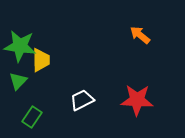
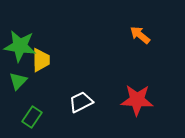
white trapezoid: moved 1 px left, 2 px down
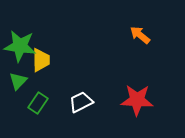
green rectangle: moved 6 px right, 14 px up
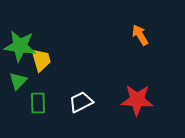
orange arrow: rotated 20 degrees clockwise
yellow trapezoid: rotated 15 degrees counterclockwise
green rectangle: rotated 35 degrees counterclockwise
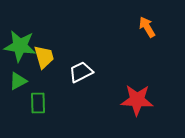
orange arrow: moved 7 px right, 8 px up
yellow trapezoid: moved 3 px right, 3 px up
green triangle: rotated 18 degrees clockwise
white trapezoid: moved 30 px up
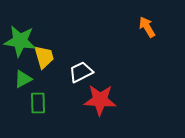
green star: moved 5 px up
green triangle: moved 5 px right, 2 px up
red star: moved 37 px left
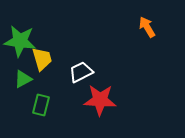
yellow trapezoid: moved 2 px left, 2 px down
green rectangle: moved 3 px right, 2 px down; rotated 15 degrees clockwise
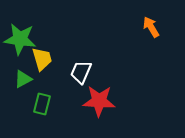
orange arrow: moved 4 px right
green star: moved 2 px up
white trapezoid: rotated 40 degrees counterclockwise
red star: moved 1 px left, 1 px down
green rectangle: moved 1 px right, 1 px up
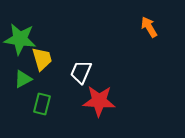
orange arrow: moved 2 px left
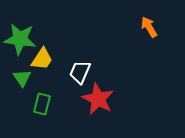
yellow trapezoid: rotated 50 degrees clockwise
white trapezoid: moved 1 px left
green triangle: moved 1 px left, 1 px up; rotated 36 degrees counterclockwise
red star: moved 1 px left, 2 px up; rotated 24 degrees clockwise
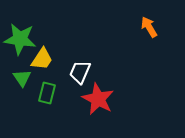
green rectangle: moved 5 px right, 11 px up
